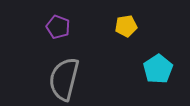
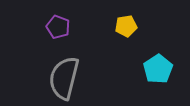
gray semicircle: moved 1 px up
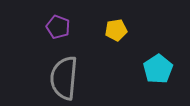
yellow pentagon: moved 10 px left, 4 px down
gray semicircle: rotated 9 degrees counterclockwise
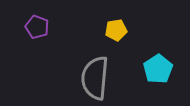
purple pentagon: moved 21 px left
gray semicircle: moved 31 px right
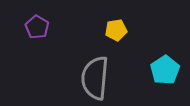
purple pentagon: rotated 10 degrees clockwise
cyan pentagon: moved 7 px right, 1 px down
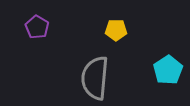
yellow pentagon: rotated 10 degrees clockwise
cyan pentagon: moved 3 px right
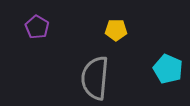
cyan pentagon: moved 1 px up; rotated 16 degrees counterclockwise
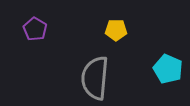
purple pentagon: moved 2 px left, 2 px down
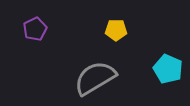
purple pentagon: rotated 15 degrees clockwise
gray semicircle: rotated 54 degrees clockwise
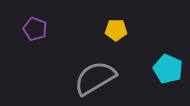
purple pentagon: rotated 25 degrees counterclockwise
